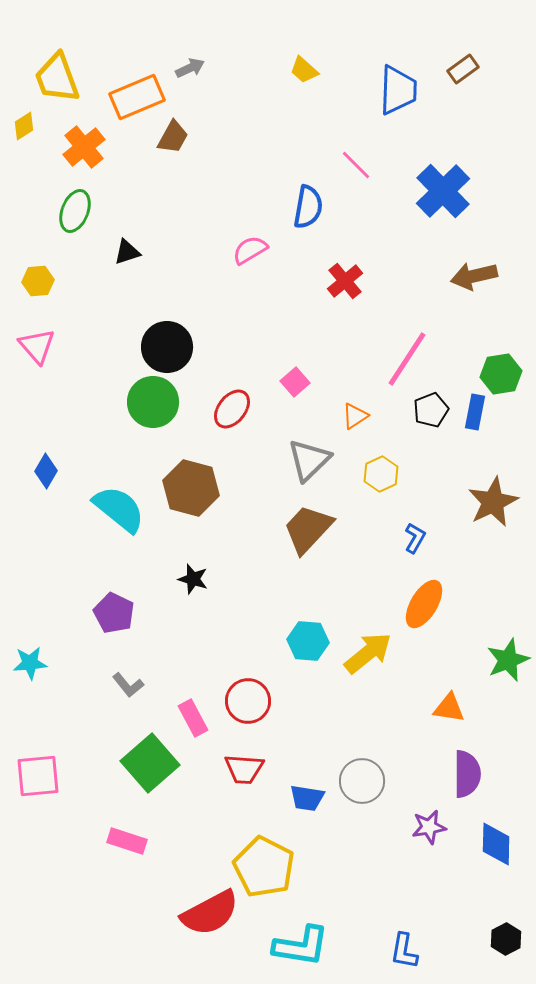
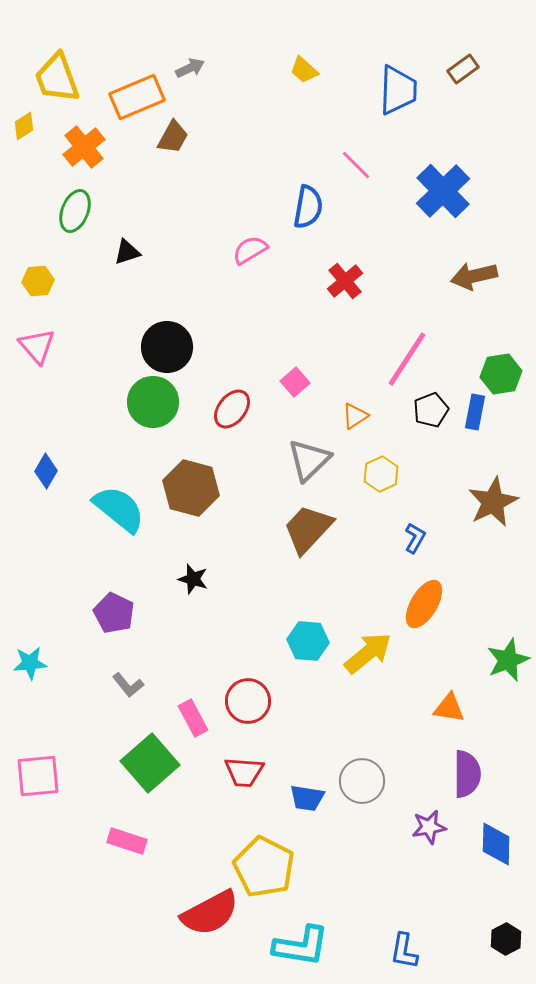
red trapezoid at (244, 769): moved 3 px down
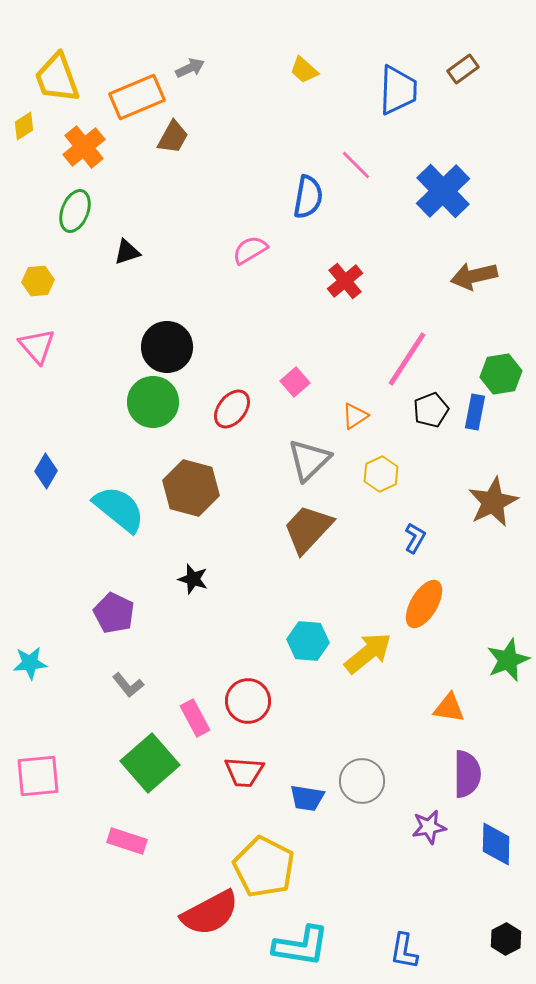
blue semicircle at (308, 207): moved 10 px up
pink rectangle at (193, 718): moved 2 px right
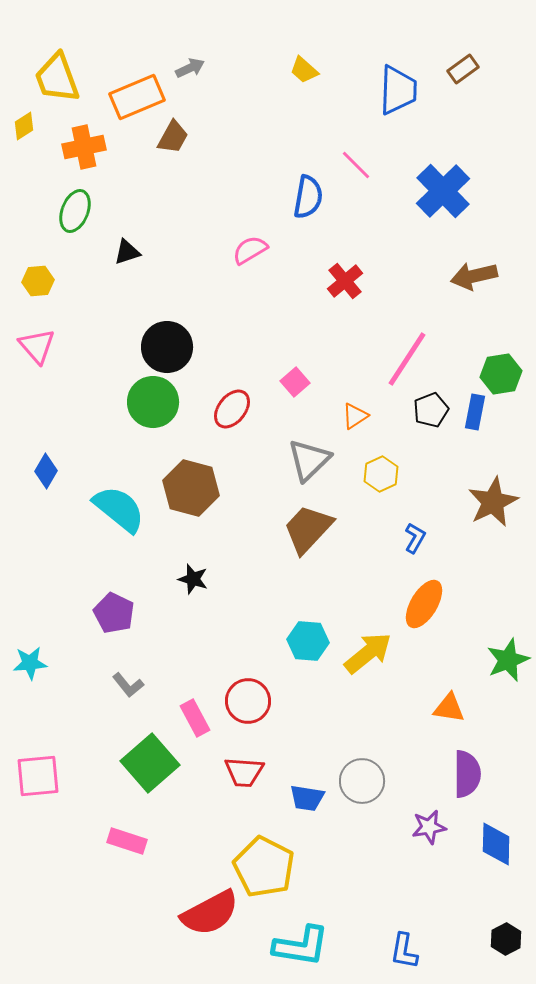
orange cross at (84, 147): rotated 27 degrees clockwise
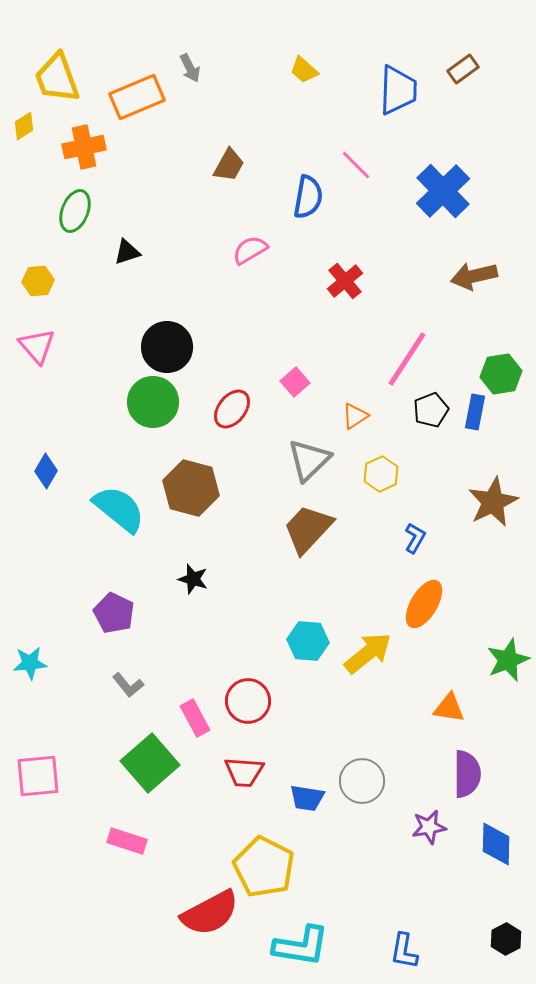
gray arrow at (190, 68): rotated 88 degrees clockwise
brown trapezoid at (173, 137): moved 56 px right, 28 px down
